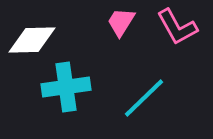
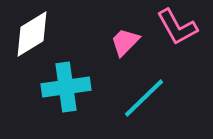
pink trapezoid: moved 4 px right, 20 px down; rotated 12 degrees clockwise
white diamond: moved 6 px up; rotated 30 degrees counterclockwise
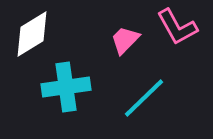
pink trapezoid: moved 2 px up
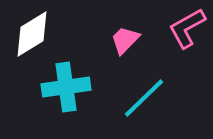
pink L-shape: moved 10 px right, 1 px down; rotated 90 degrees clockwise
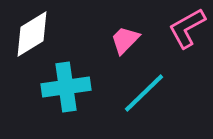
cyan line: moved 5 px up
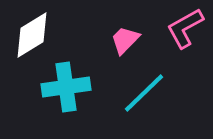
pink L-shape: moved 2 px left
white diamond: moved 1 px down
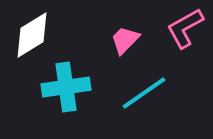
cyan line: rotated 9 degrees clockwise
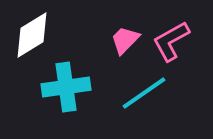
pink L-shape: moved 14 px left, 13 px down
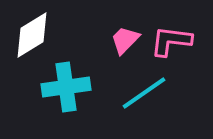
pink L-shape: rotated 36 degrees clockwise
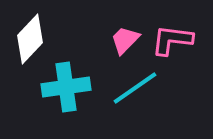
white diamond: moved 2 px left, 4 px down; rotated 15 degrees counterclockwise
pink L-shape: moved 1 px right, 1 px up
cyan line: moved 9 px left, 5 px up
